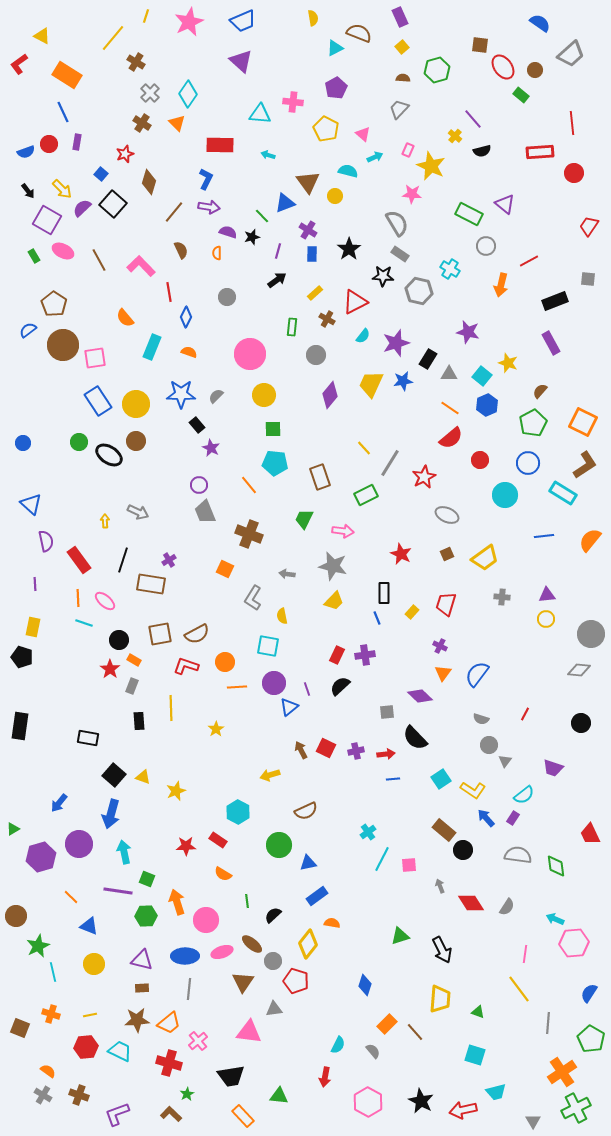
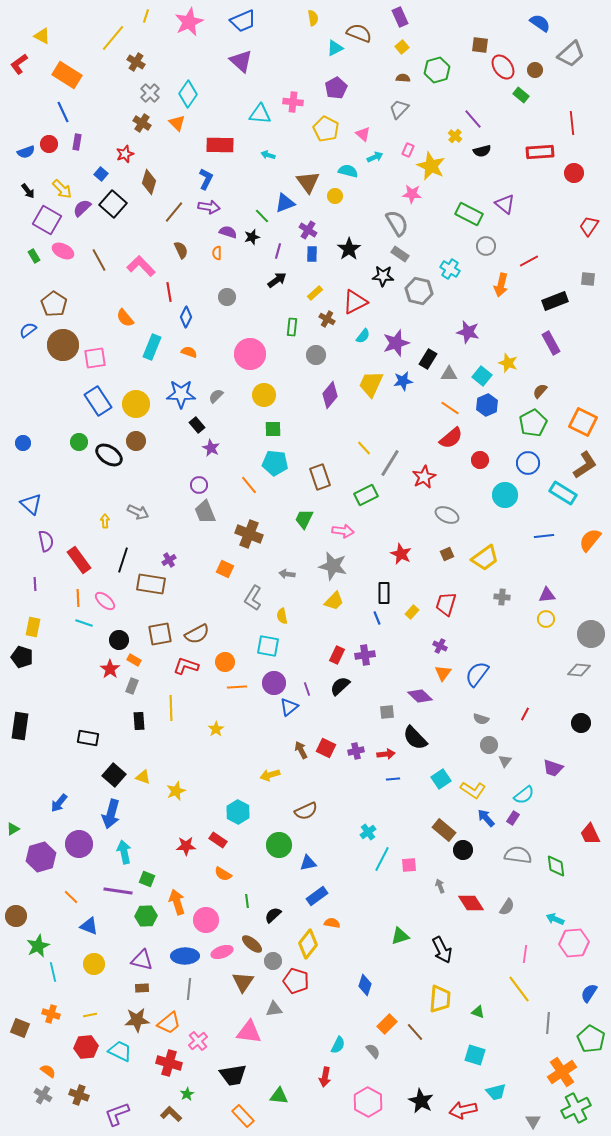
black trapezoid at (231, 1076): moved 2 px right, 1 px up
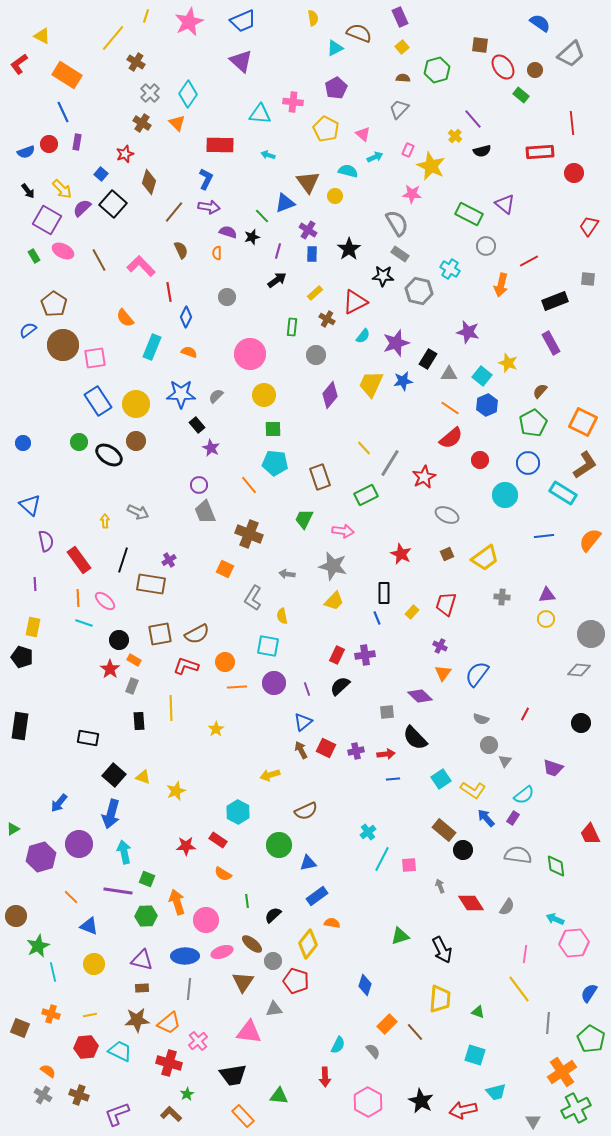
blue triangle at (31, 504): moved 1 px left, 1 px down
blue triangle at (289, 707): moved 14 px right, 15 px down
red arrow at (325, 1077): rotated 12 degrees counterclockwise
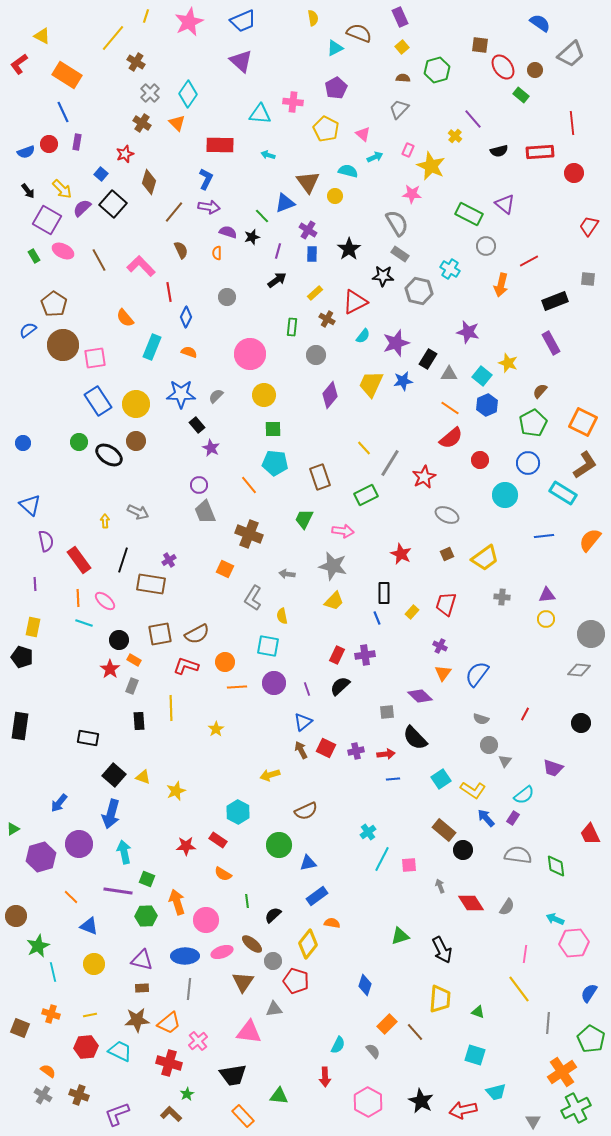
black semicircle at (482, 151): moved 17 px right
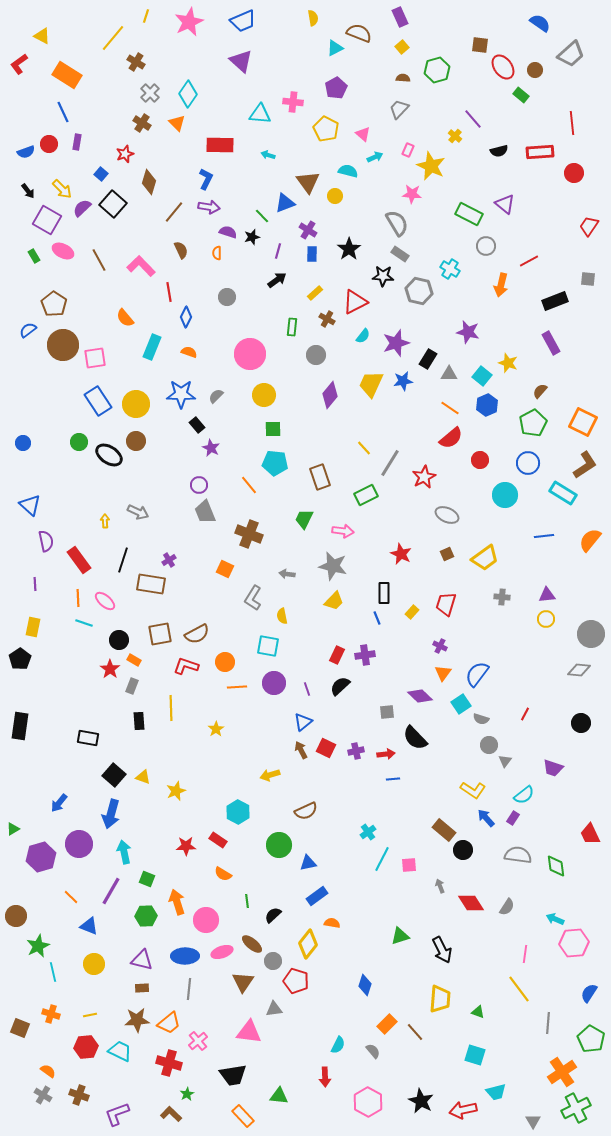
black pentagon at (22, 657): moved 2 px left, 2 px down; rotated 20 degrees clockwise
cyan square at (441, 779): moved 20 px right, 75 px up
purple line at (118, 891): moved 7 px left; rotated 68 degrees counterclockwise
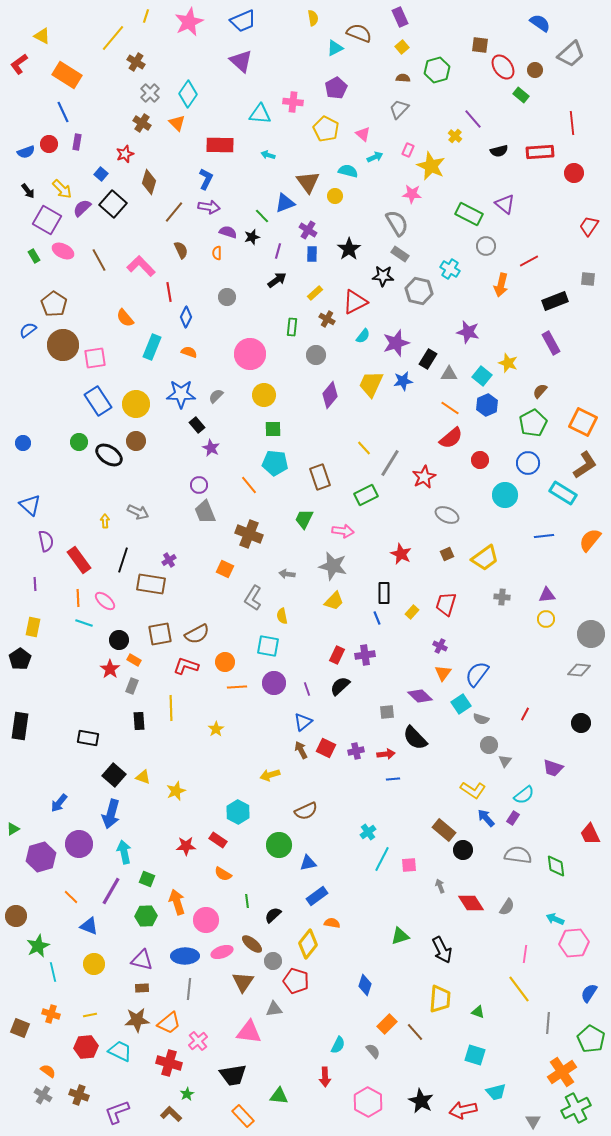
purple L-shape at (117, 1114): moved 2 px up
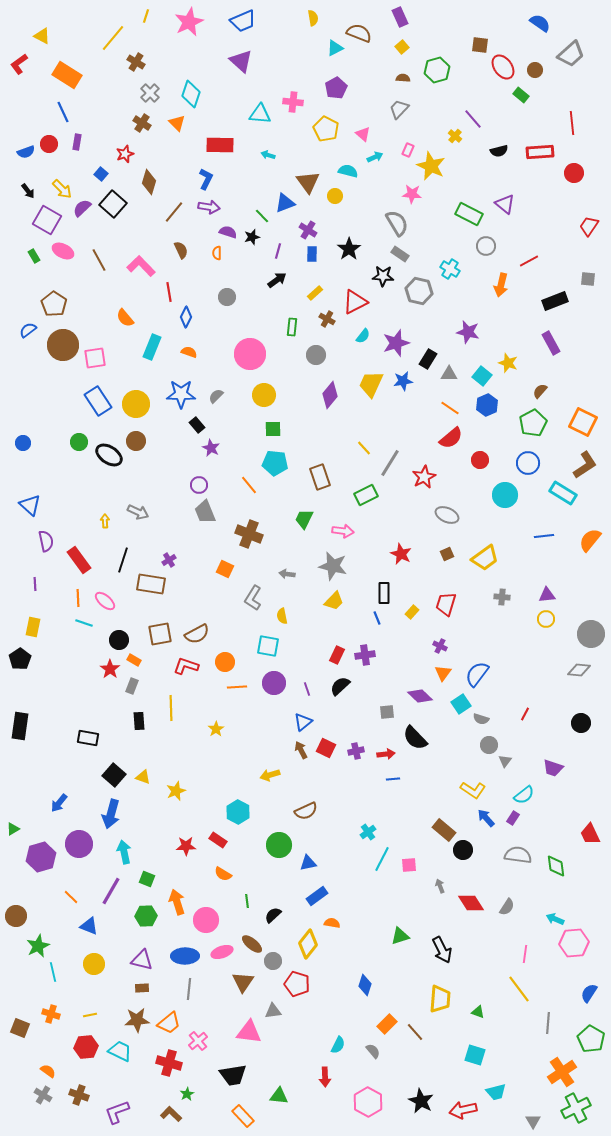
cyan diamond at (188, 94): moved 3 px right; rotated 16 degrees counterclockwise
red pentagon at (296, 981): moved 1 px right, 3 px down
gray triangle at (274, 1009): moved 1 px left, 2 px down
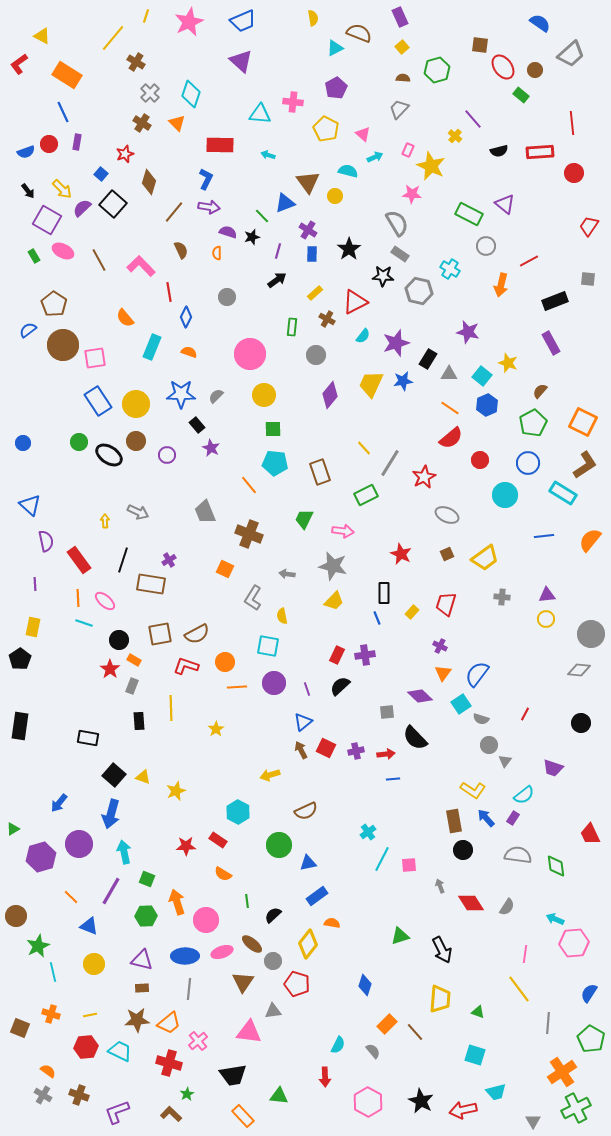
brown rectangle at (320, 477): moved 5 px up
purple circle at (199, 485): moved 32 px left, 30 px up
brown rectangle at (444, 830): moved 10 px right, 9 px up; rotated 40 degrees clockwise
